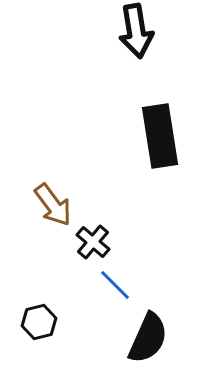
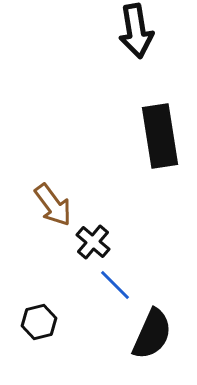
black semicircle: moved 4 px right, 4 px up
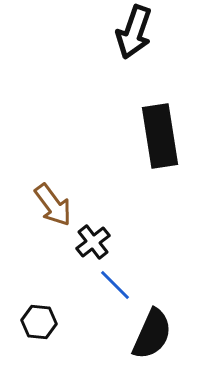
black arrow: moved 2 px left, 1 px down; rotated 28 degrees clockwise
black cross: rotated 12 degrees clockwise
black hexagon: rotated 20 degrees clockwise
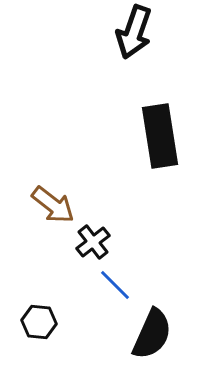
brown arrow: rotated 15 degrees counterclockwise
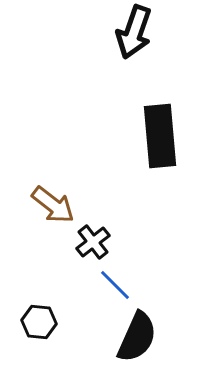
black rectangle: rotated 4 degrees clockwise
black semicircle: moved 15 px left, 3 px down
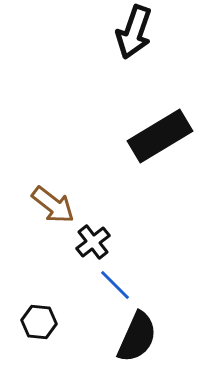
black rectangle: rotated 64 degrees clockwise
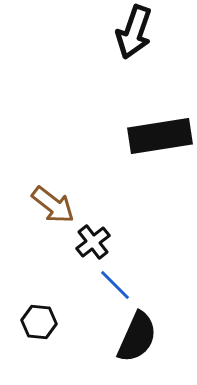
black rectangle: rotated 22 degrees clockwise
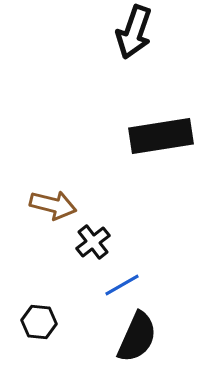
black rectangle: moved 1 px right
brown arrow: rotated 24 degrees counterclockwise
blue line: moved 7 px right; rotated 75 degrees counterclockwise
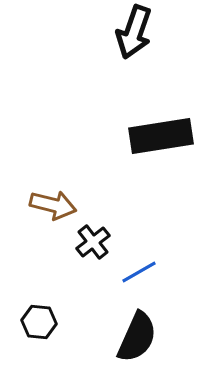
blue line: moved 17 px right, 13 px up
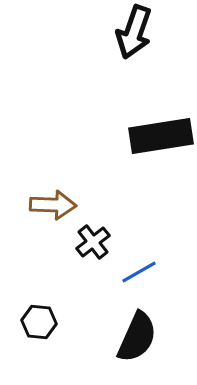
brown arrow: rotated 12 degrees counterclockwise
